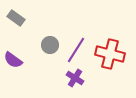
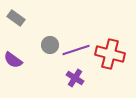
purple line: rotated 40 degrees clockwise
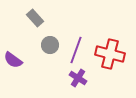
gray rectangle: moved 19 px right; rotated 12 degrees clockwise
purple line: rotated 52 degrees counterclockwise
purple cross: moved 3 px right
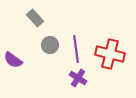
purple line: moved 1 px up; rotated 28 degrees counterclockwise
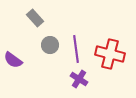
purple cross: moved 1 px right, 1 px down
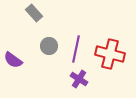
gray rectangle: moved 1 px left, 5 px up
gray circle: moved 1 px left, 1 px down
purple line: rotated 20 degrees clockwise
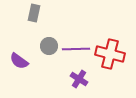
gray rectangle: rotated 54 degrees clockwise
purple line: rotated 76 degrees clockwise
purple semicircle: moved 6 px right, 1 px down
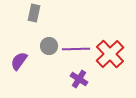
red cross: rotated 32 degrees clockwise
purple semicircle: rotated 90 degrees clockwise
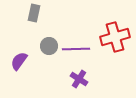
red cross: moved 5 px right, 17 px up; rotated 28 degrees clockwise
